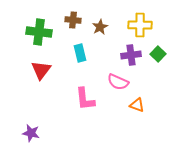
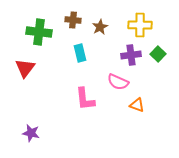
red triangle: moved 16 px left, 2 px up
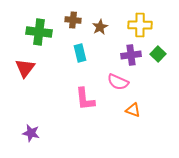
orange triangle: moved 4 px left, 5 px down
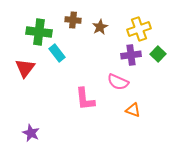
yellow cross: moved 1 px left, 4 px down; rotated 20 degrees counterclockwise
cyan rectangle: moved 23 px left; rotated 24 degrees counterclockwise
purple star: rotated 12 degrees clockwise
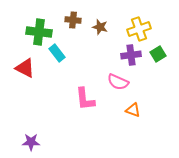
brown star: rotated 28 degrees counterclockwise
green square: rotated 14 degrees clockwise
red triangle: rotated 40 degrees counterclockwise
purple star: moved 9 px down; rotated 24 degrees counterclockwise
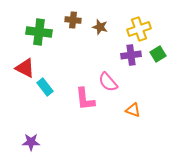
cyan rectangle: moved 12 px left, 34 px down
pink semicircle: moved 10 px left; rotated 25 degrees clockwise
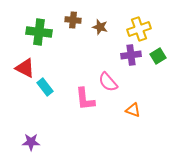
green square: moved 2 px down
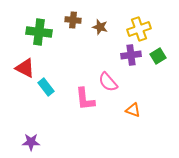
cyan rectangle: moved 1 px right
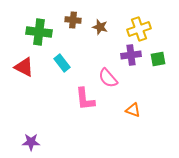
green square: moved 3 px down; rotated 21 degrees clockwise
red triangle: moved 1 px left, 1 px up
pink semicircle: moved 4 px up
cyan rectangle: moved 16 px right, 24 px up
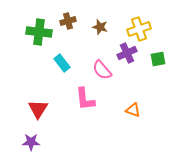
brown cross: moved 5 px left, 1 px down; rotated 21 degrees counterclockwise
purple cross: moved 4 px left, 2 px up; rotated 18 degrees counterclockwise
red triangle: moved 14 px right, 42 px down; rotated 35 degrees clockwise
pink semicircle: moved 6 px left, 8 px up
